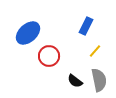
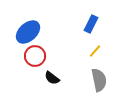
blue rectangle: moved 5 px right, 2 px up
blue ellipse: moved 1 px up
red circle: moved 14 px left
black semicircle: moved 23 px left, 3 px up
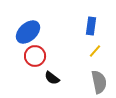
blue rectangle: moved 2 px down; rotated 18 degrees counterclockwise
gray semicircle: moved 2 px down
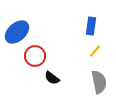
blue ellipse: moved 11 px left
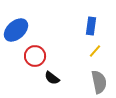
blue ellipse: moved 1 px left, 2 px up
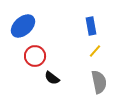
blue rectangle: rotated 18 degrees counterclockwise
blue ellipse: moved 7 px right, 4 px up
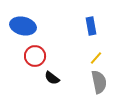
blue ellipse: rotated 55 degrees clockwise
yellow line: moved 1 px right, 7 px down
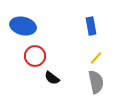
gray semicircle: moved 3 px left
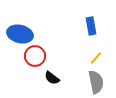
blue ellipse: moved 3 px left, 8 px down
